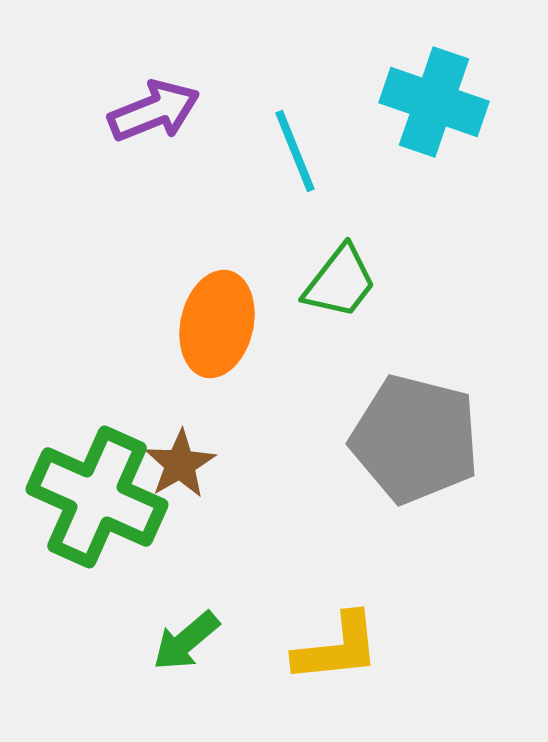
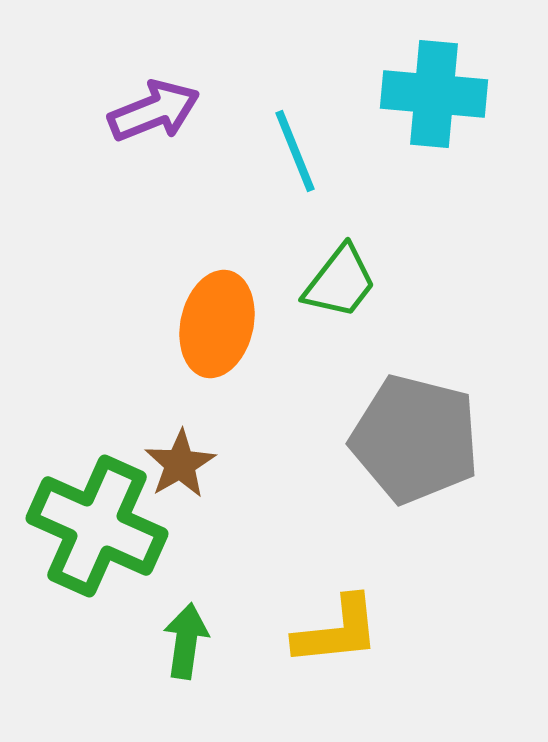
cyan cross: moved 8 px up; rotated 14 degrees counterclockwise
green cross: moved 29 px down
green arrow: rotated 138 degrees clockwise
yellow L-shape: moved 17 px up
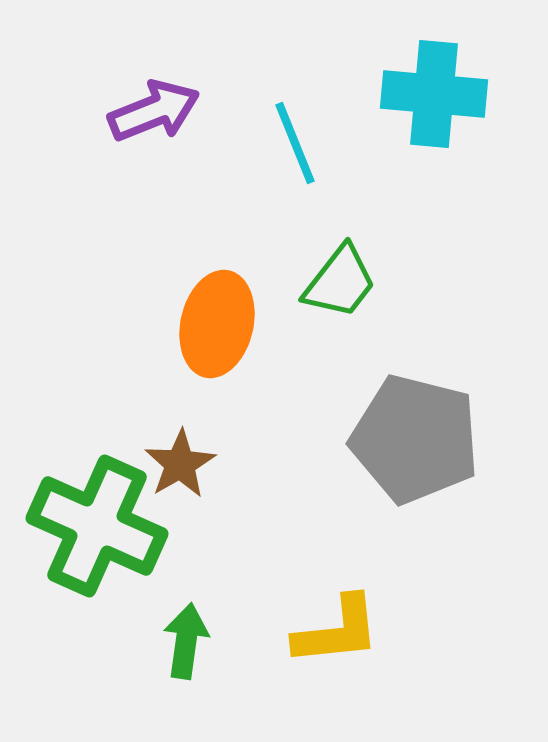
cyan line: moved 8 px up
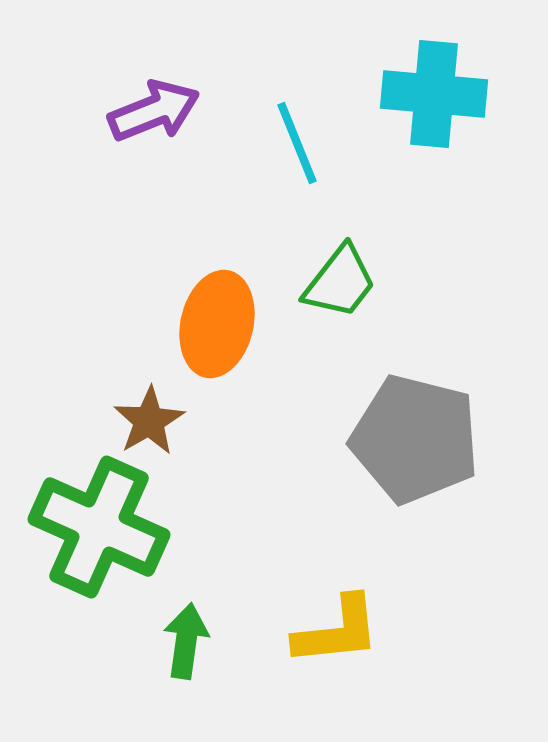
cyan line: moved 2 px right
brown star: moved 31 px left, 43 px up
green cross: moved 2 px right, 1 px down
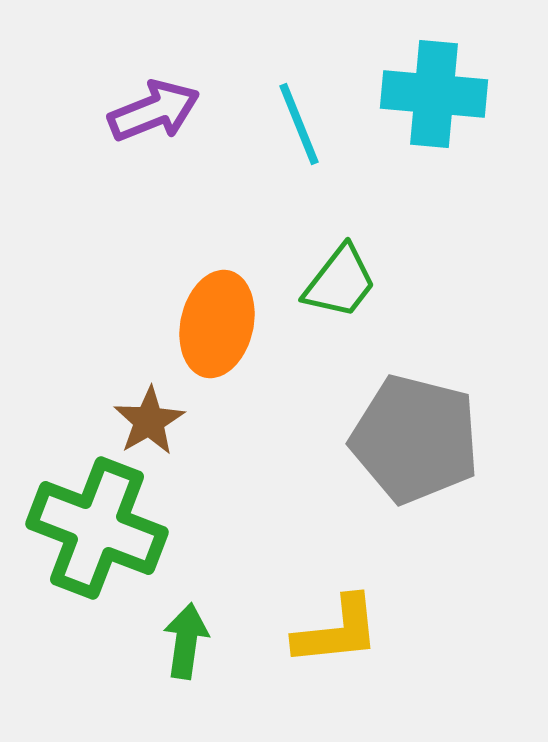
cyan line: moved 2 px right, 19 px up
green cross: moved 2 px left, 1 px down; rotated 3 degrees counterclockwise
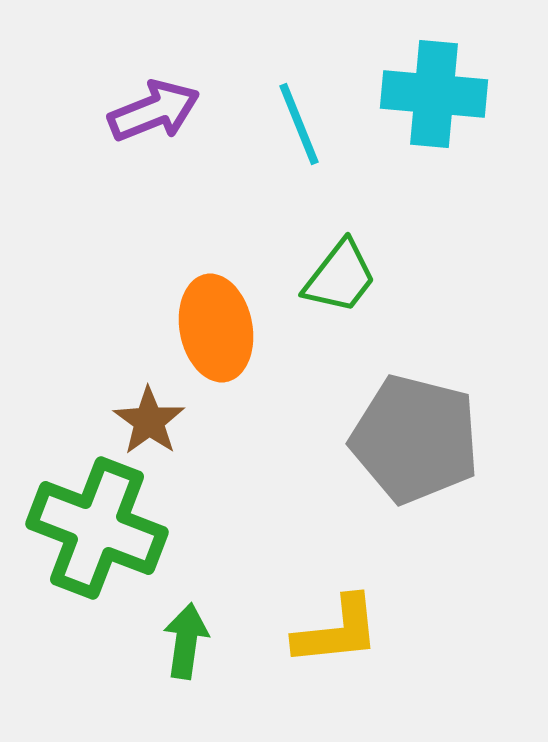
green trapezoid: moved 5 px up
orange ellipse: moved 1 px left, 4 px down; rotated 24 degrees counterclockwise
brown star: rotated 6 degrees counterclockwise
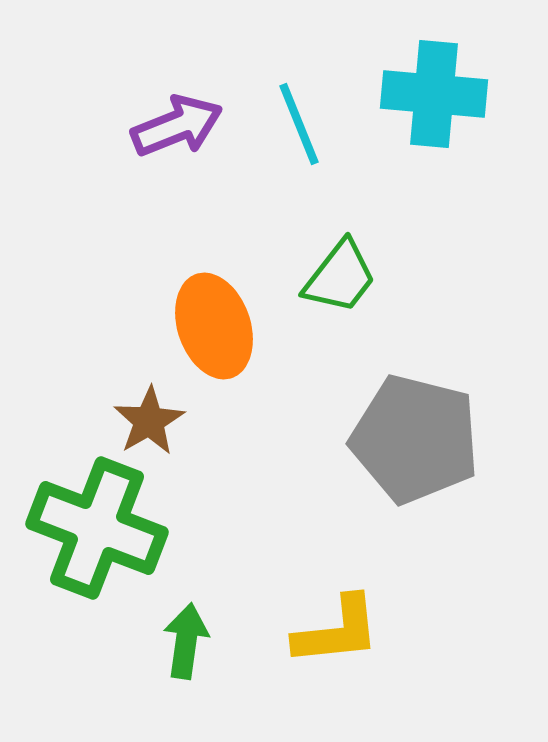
purple arrow: moved 23 px right, 15 px down
orange ellipse: moved 2 px left, 2 px up; rotated 8 degrees counterclockwise
brown star: rotated 6 degrees clockwise
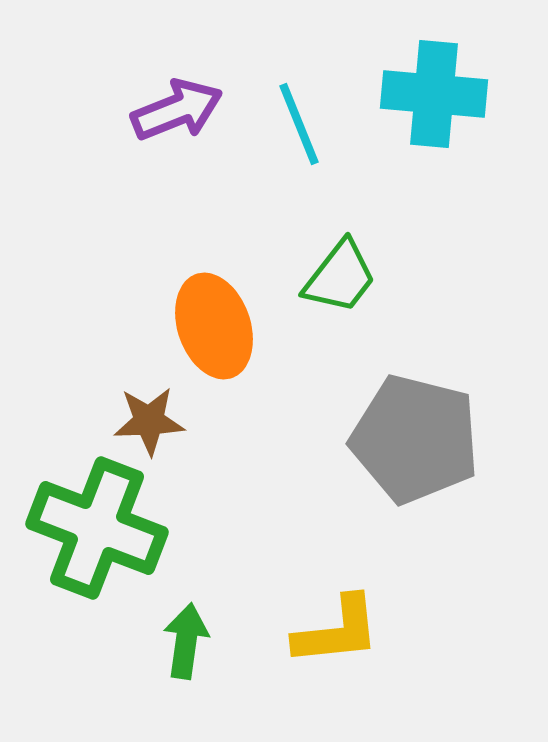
purple arrow: moved 16 px up
brown star: rotated 28 degrees clockwise
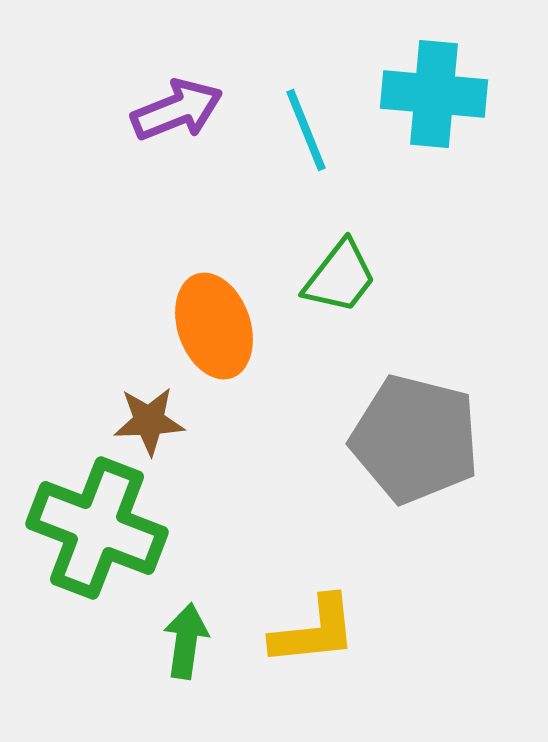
cyan line: moved 7 px right, 6 px down
yellow L-shape: moved 23 px left
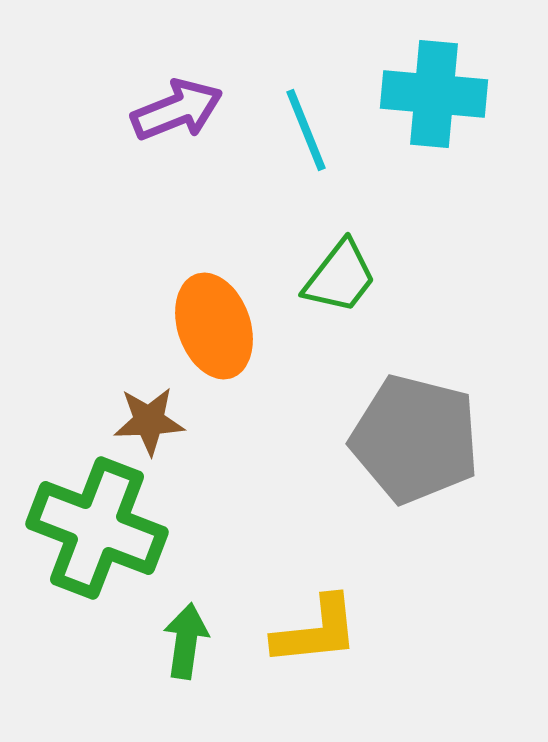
yellow L-shape: moved 2 px right
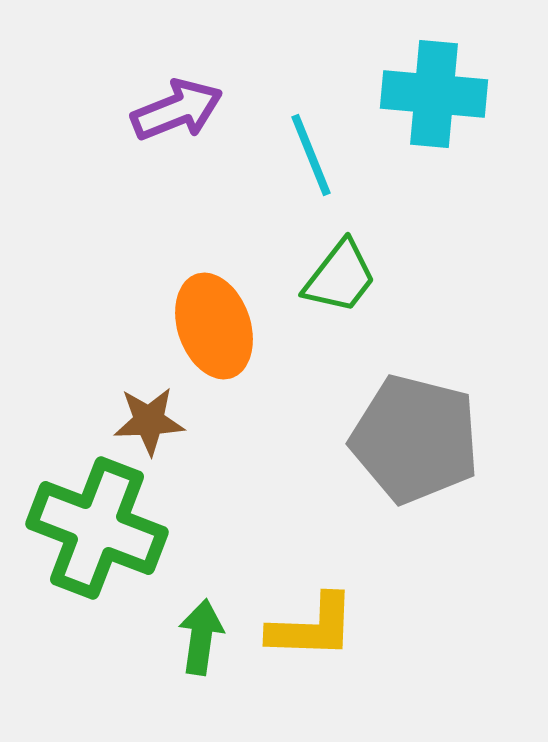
cyan line: moved 5 px right, 25 px down
yellow L-shape: moved 4 px left, 4 px up; rotated 8 degrees clockwise
green arrow: moved 15 px right, 4 px up
